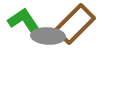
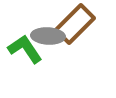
green L-shape: moved 27 px down
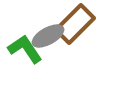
gray ellipse: rotated 32 degrees counterclockwise
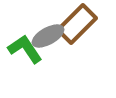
brown rectangle: moved 2 px right
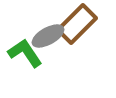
green L-shape: moved 4 px down
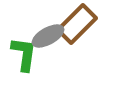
green L-shape: moved 1 px left, 1 px down; rotated 42 degrees clockwise
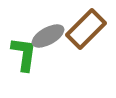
brown rectangle: moved 9 px right, 5 px down
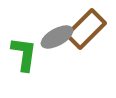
gray ellipse: moved 9 px right, 1 px down
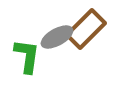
green L-shape: moved 3 px right, 2 px down
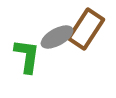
brown rectangle: rotated 12 degrees counterclockwise
